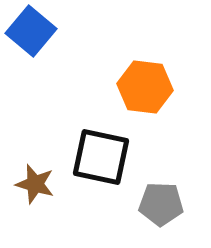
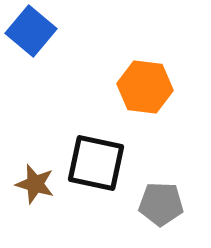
black square: moved 5 px left, 6 px down
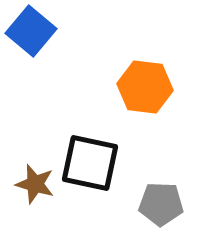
black square: moved 6 px left
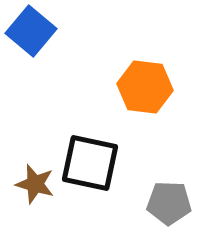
gray pentagon: moved 8 px right, 1 px up
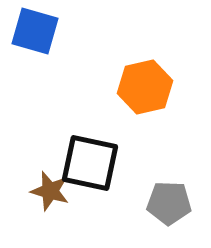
blue square: moved 4 px right; rotated 24 degrees counterclockwise
orange hexagon: rotated 20 degrees counterclockwise
brown star: moved 15 px right, 7 px down
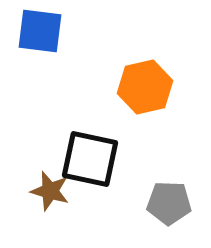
blue square: moved 5 px right; rotated 9 degrees counterclockwise
black square: moved 4 px up
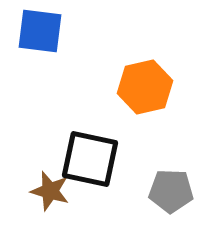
gray pentagon: moved 2 px right, 12 px up
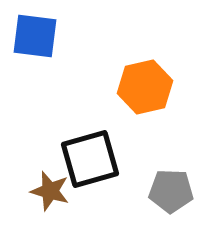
blue square: moved 5 px left, 5 px down
black square: rotated 28 degrees counterclockwise
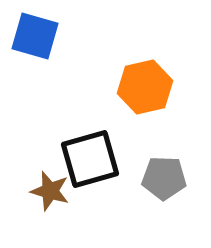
blue square: rotated 9 degrees clockwise
gray pentagon: moved 7 px left, 13 px up
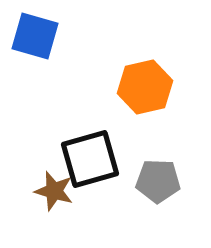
gray pentagon: moved 6 px left, 3 px down
brown star: moved 4 px right
